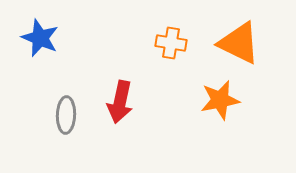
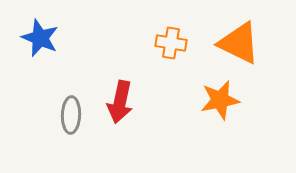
gray ellipse: moved 5 px right
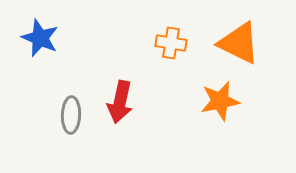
orange star: moved 1 px down
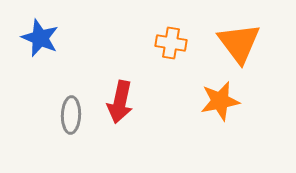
orange triangle: rotated 27 degrees clockwise
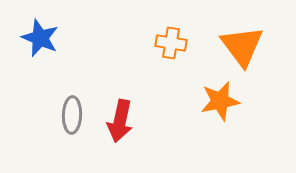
orange triangle: moved 3 px right, 3 px down
red arrow: moved 19 px down
gray ellipse: moved 1 px right
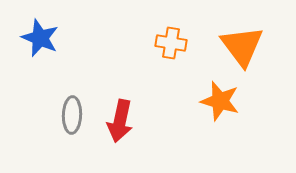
orange star: rotated 27 degrees clockwise
